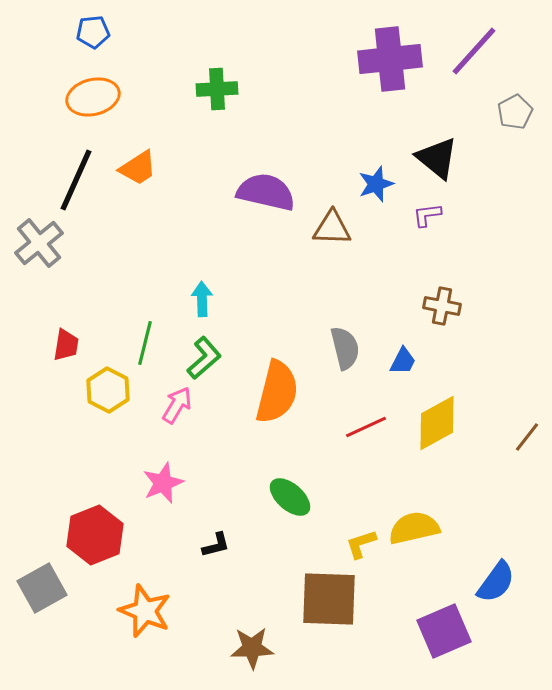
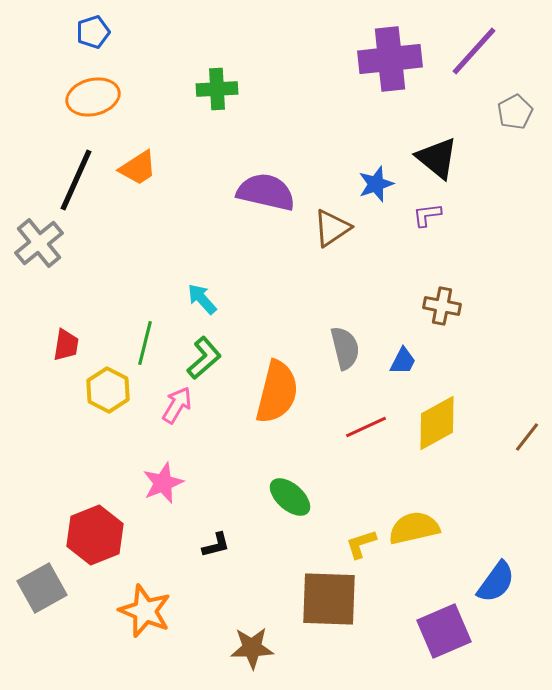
blue pentagon: rotated 12 degrees counterclockwise
brown triangle: rotated 36 degrees counterclockwise
cyan arrow: rotated 40 degrees counterclockwise
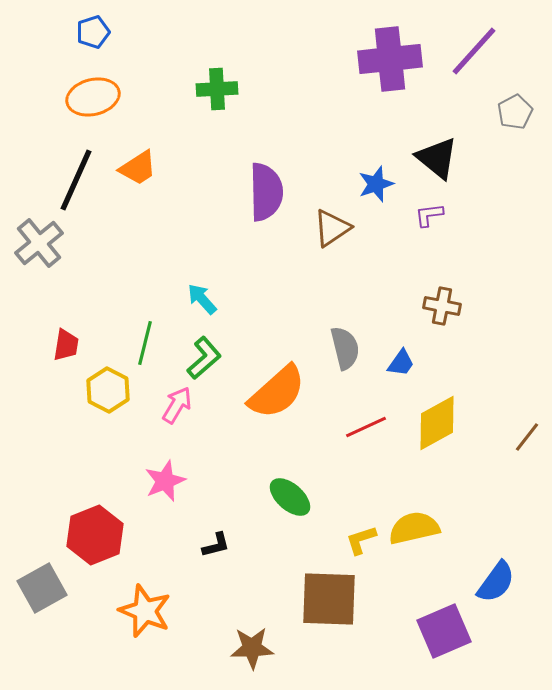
purple semicircle: rotated 76 degrees clockwise
purple L-shape: moved 2 px right
blue trapezoid: moved 2 px left, 2 px down; rotated 8 degrees clockwise
orange semicircle: rotated 34 degrees clockwise
pink star: moved 2 px right, 2 px up
yellow L-shape: moved 4 px up
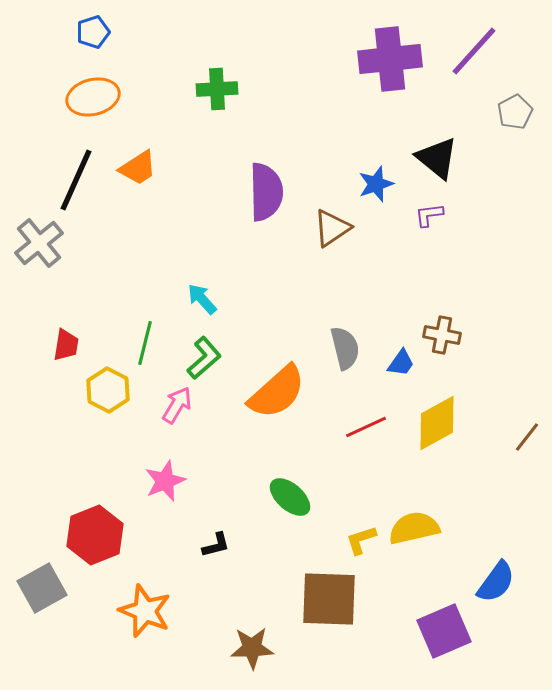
brown cross: moved 29 px down
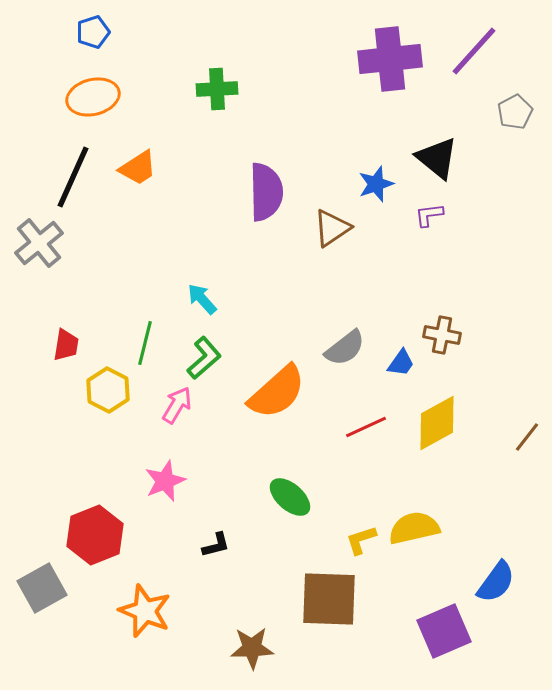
black line: moved 3 px left, 3 px up
gray semicircle: rotated 66 degrees clockwise
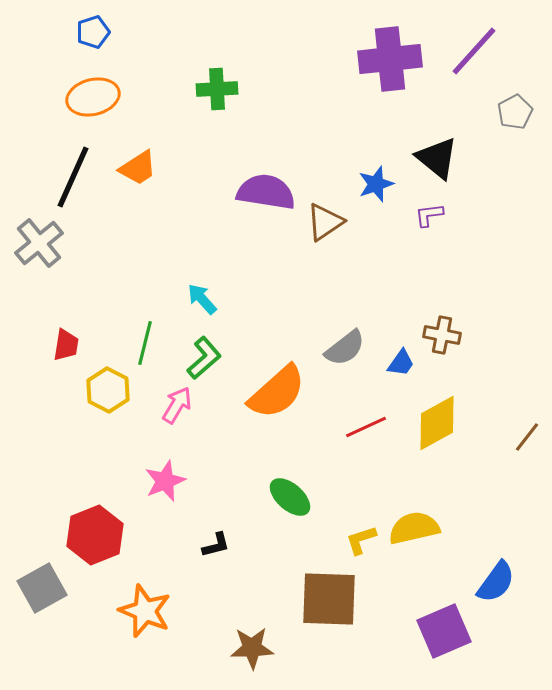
purple semicircle: rotated 80 degrees counterclockwise
brown triangle: moved 7 px left, 6 px up
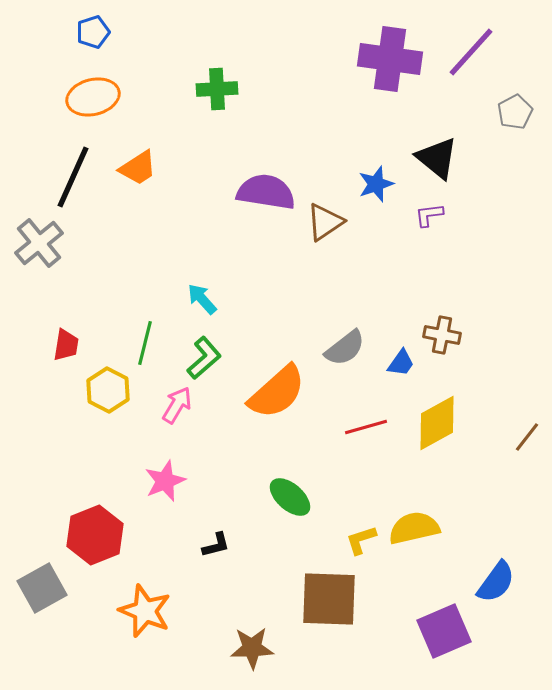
purple line: moved 3 px left, 1 px down
purple cross: rotated 14 degrees clockwise
red line: rotated 9 degrees clockwise
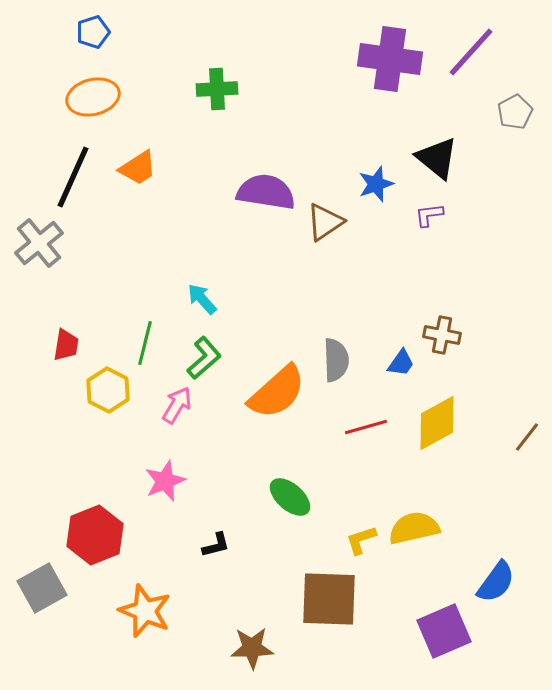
gray semicircle: moved 9 px left, 12 px down; rotated 54 degrees counterclockwise
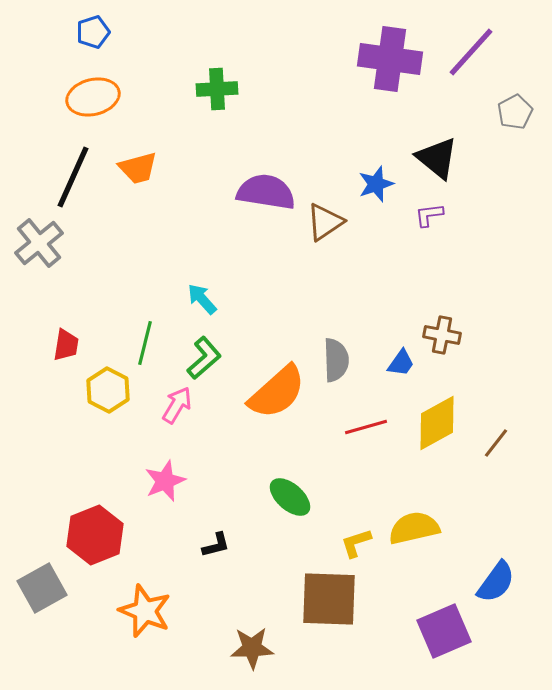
orange trapezoid: rotated 18 degrees clockwise
brown line: moved 31 px left, 6 px down
yellow L-shape: moved 5 px left, 3 px down
